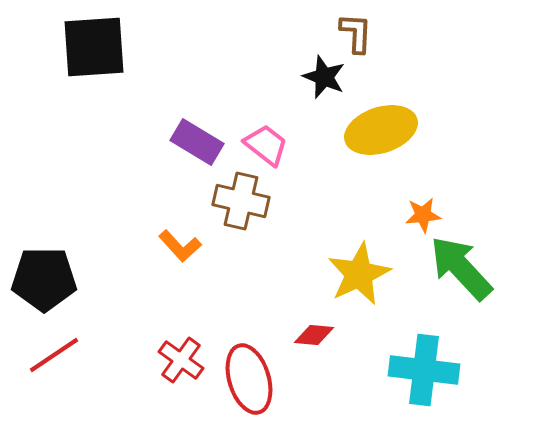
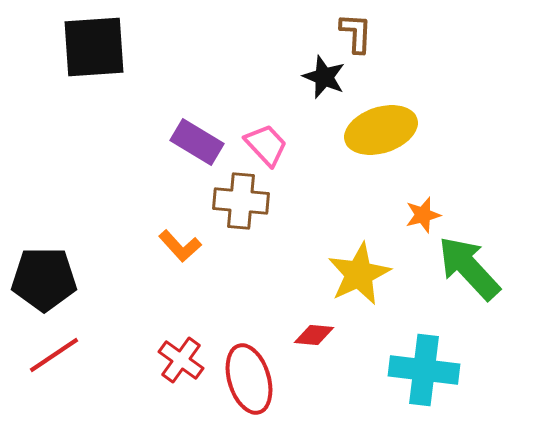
pink trapezoid: rotated 9 degrees clockwise
brown cross: rotated 8 degrees counterclockwise
orange star: rotated 9 degrees counterclockwise
green arrow: moved 8 px right
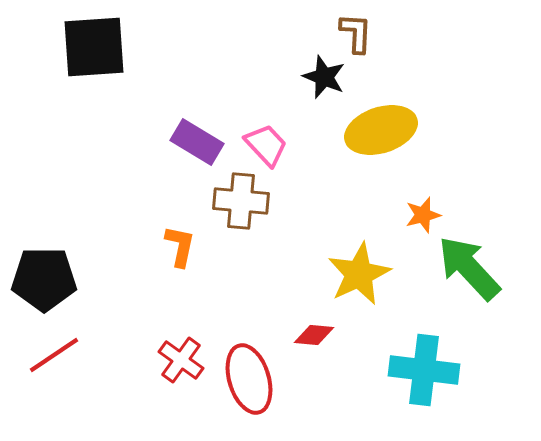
orange L-shape: rotated 126 degrees counterclockwise
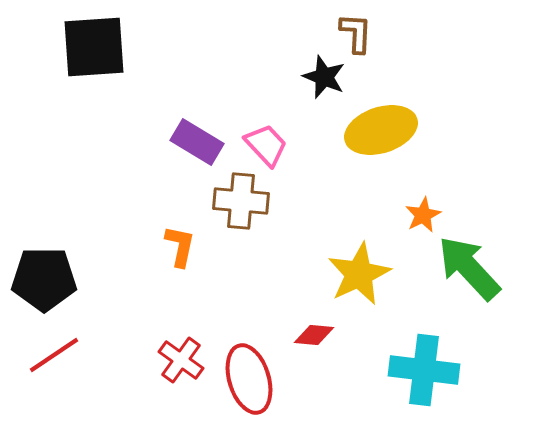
orange star: rotated 12 degrees counterclockwise
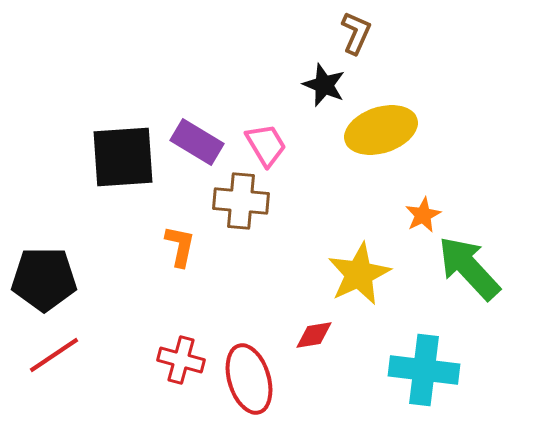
brown L-shape: rotated 21 degrees clockwise
black square: moved 29 px right, 110 px down
black star: moved 8 px down
pink trapezoid: rotated 12 degrees clockwise
red diamond: rotated 15 degrees counterclockwise
red cross: rotated 21 degrees counterclockwise
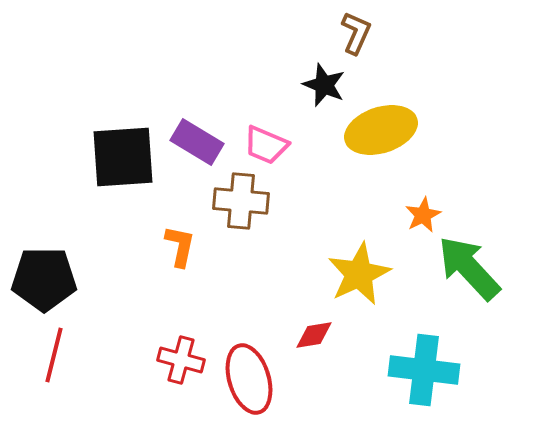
pink trapezoid: rotated 144 degrees clockwise
red line: rotated 42 degrees counterclockwise
